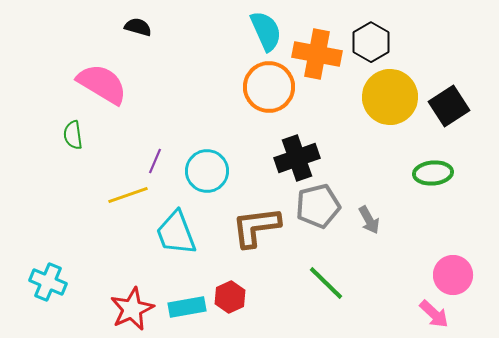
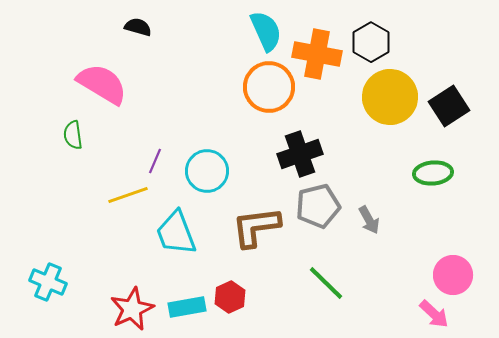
black cross: moved 3 px right, 4 px up
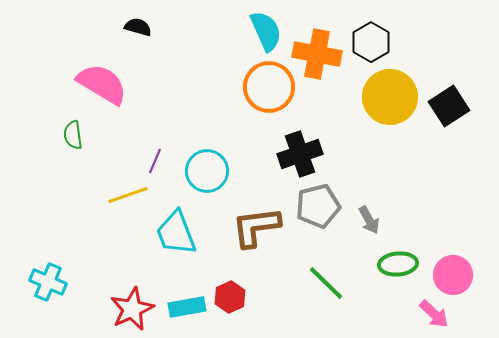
green ellipse: moved 35 px left, 91 px down
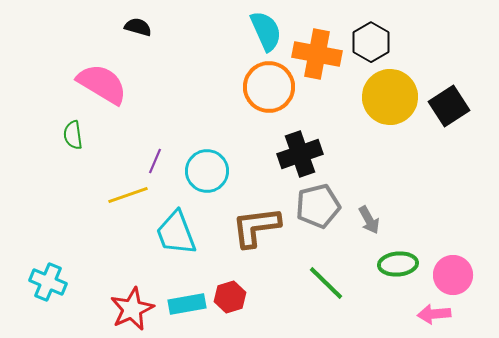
red hexagon: rotated 8 degrees clockwise
cyan rectangle: moved 3 px up
pink arrow: rotated 132 degrees clockwise
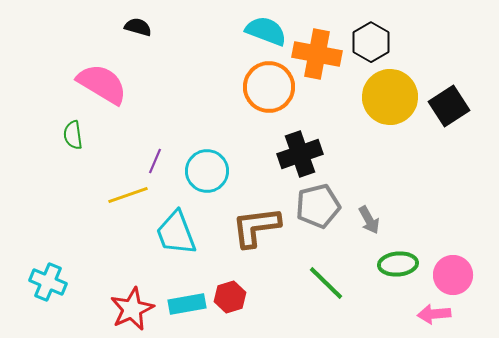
cyan semicircle: rotated 45 degrees counterclockwise
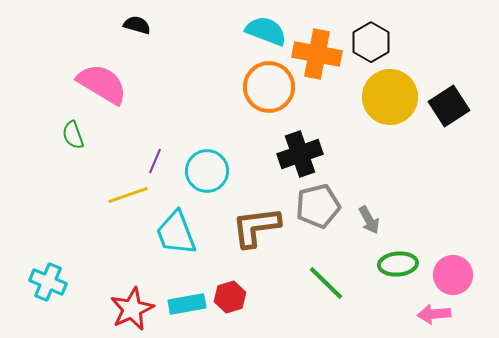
black semicircle: moved 1 px left, 2 px up
green semicircle: rotated 12 degrees counterclockwise
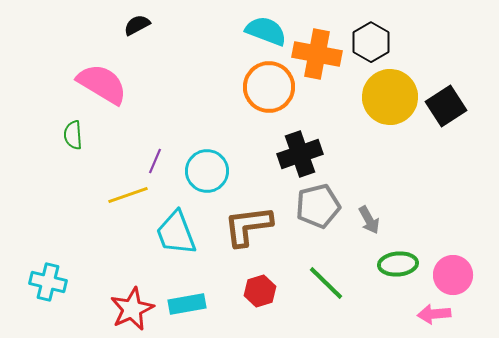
black semicircle: rotated 44 degrees counterclockwise
black square: moved 3 px left
green semicircle: rotated 16 degrees clockwise
brown L-shape: moved 8 px left, 1 px up
cyan cross: rotated 9 degrees counterclockwise
red hexagon: moved 30 px right, 6 px up
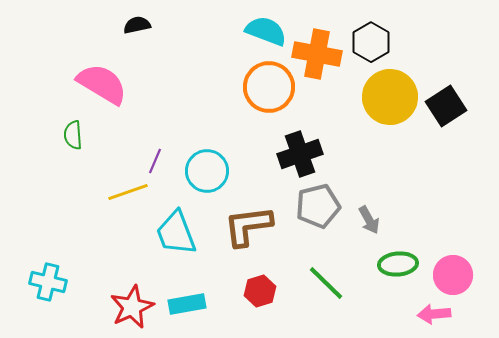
black semicircle: rotated 16 degrees clockwise
yellow line: moved 3 px up
red star: moved 2 px up
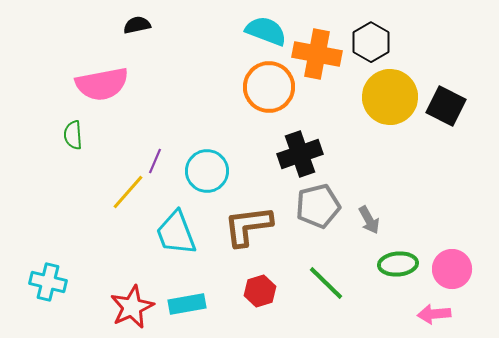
pink semicircle: rotated 138 degrees clockwise
black square: rotated 30 degrees counterclockwise
yellow line: rotated 30 degrees counterclockwise
pink circle: moved 1 px left, 6 px up
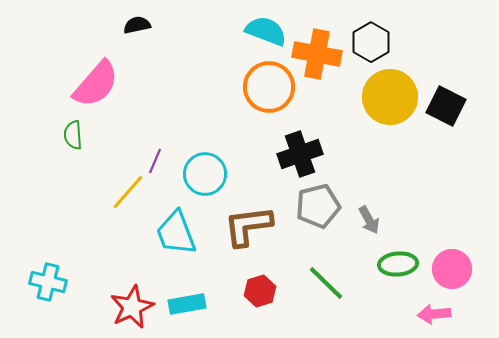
pink semicircle: moved 6 px left; rotated 38 degrees counterclockwise
cyan circle: moved 2 px left, 3 px down
